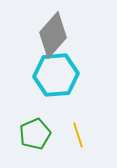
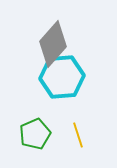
gray diamond: moved 9 px down
cyan hexagon: moved 6 px right, 2 px down
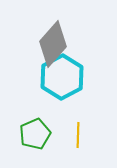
cyan hexagon: rotated 24 degrees counterclockwise
yellow line: rotated 20 degrees clockwise
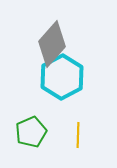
gray diamond: moved 1 px left
green pentagon: moved 4 px left, 2 px up
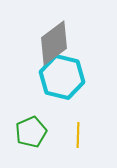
gray diamond: moved 2 px right, 1 px up; rotated 12 degrees clockwise
cyan hexagon: rotated 18 degrees counterclockwise
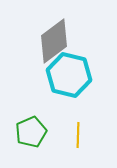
gray diamond: moved 2 px up
cyan hexagon: moved 7 px right, 2 px up
